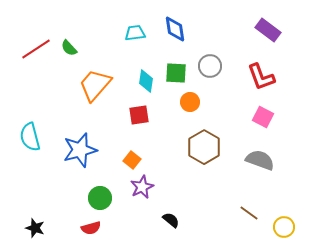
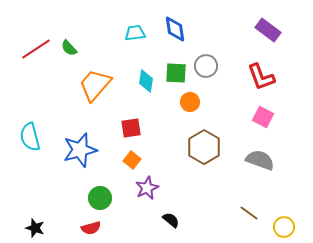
gray circle: moved 4 px left
red square: moved 8 px left, 13 px down
purple star: moved 5 px right, 1 px down
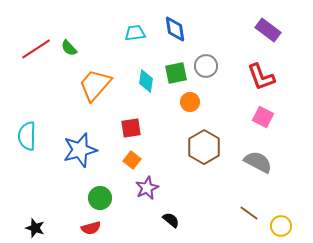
green square: rotated 15 degrees counterclockwise
cyan semicircle: moved 3 px left, 1 px up; rotated 16 degrees clockwise
gray semicircle: moved 2 px left, 2 px down; rotated 8 degrees clockwise
yellow circle: moved 3 px left, 1 px up
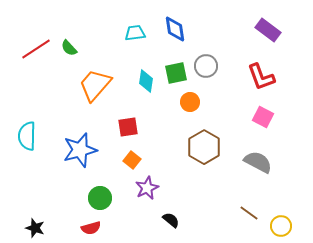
red square: moved 3 px left, 1 px up
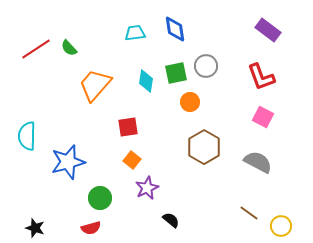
blue star: moved 12 px left, 12 px down
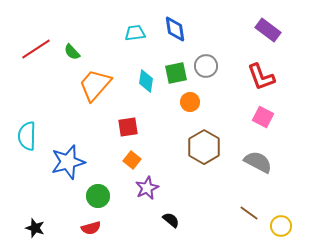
green semicircle: moved 3 px right, 4 px down
green circle: moved 2 px left, 2 px up
